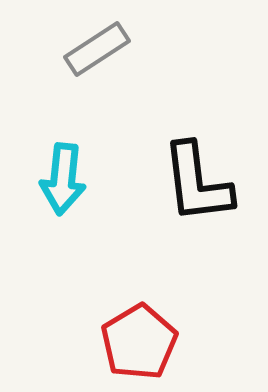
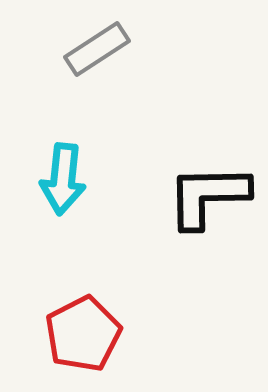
black L-shape: moved 11 px right, 13 px down; rotated 96 degrees clockwise
red pentagon: moved 56 px left, 8 px up; rotated 4 degrees clockwise
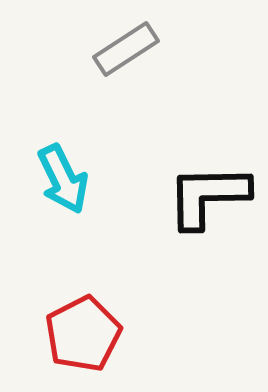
gray rectangle: moved 29 px right
cyan arrow: rotated 32 degrees counterclockwise
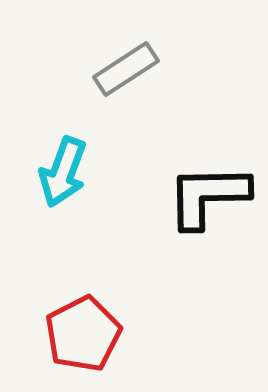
gray rectangle: moved 20 px down
cyan arrow: moved 7 px up; rotated 46 degrees clockwise
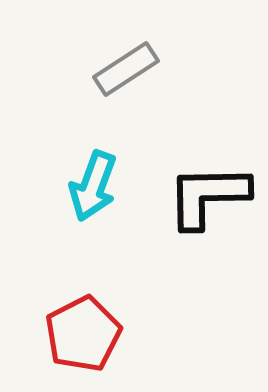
cyan arrow: moved 30 px right, 14 px down
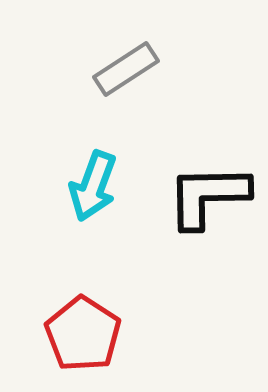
red pentagon: rotated 12 degrees counterclockwise
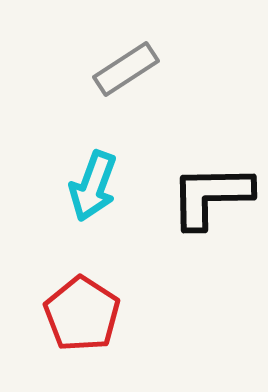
black L-shape: moved 3 px right
red pentagon: moved 1 px left, 20 px up
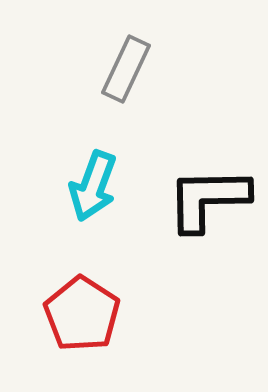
gray rectangle: rotated 32 degrees counterclockwise
black L-shape: moved 3 px left, 3 px down
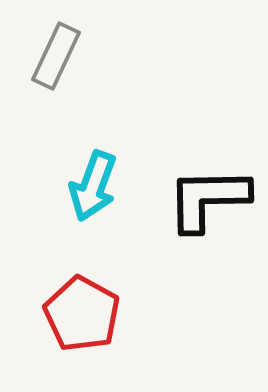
gray rectangle: moved 70 px left, 13 px up
red pentagon: rotated 4 degrees counterclockwise
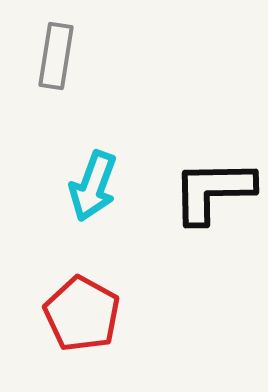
gray rectangle: rotated 16 degrees counterclockwise
black L-shape: moved 5 px right, 8 px up
